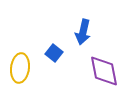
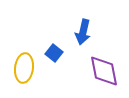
yellow ellipse: moved 4 px right
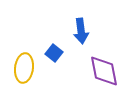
blue arrow: moved 2 px left, 1 px up; rotated 20 degrees counterclockwise
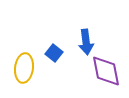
blue arrow: moved 5 px right, 11 px down
purple diamond: moved 2 px right
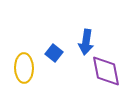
blue arrow: rotated 15 degrees clockwise
yellow ellipse: rotated 8 degrees counterclockwise
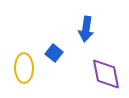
blue arrow: moved 13 px up
purple diamond: moved 3 px down
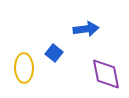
blue arrow: rotated 105 degrees counterclockwise
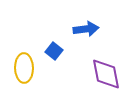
blue square: moved 2 px up
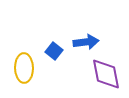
blue arrow: moved 13 px down
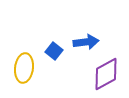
yellow ellipse: rotated 8 degrees clockwise
purple diamond: rotated 72 degrees clockwise
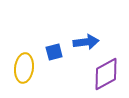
blue square: moved 1 px down; rotated 36 degrees clockwise
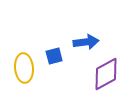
blue square: moved 4 px down
yellow ellipse: rotated 12 degrees counterclockwise
